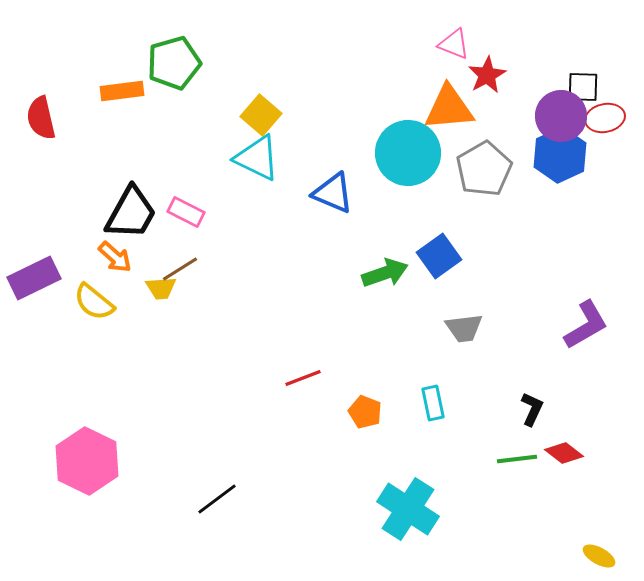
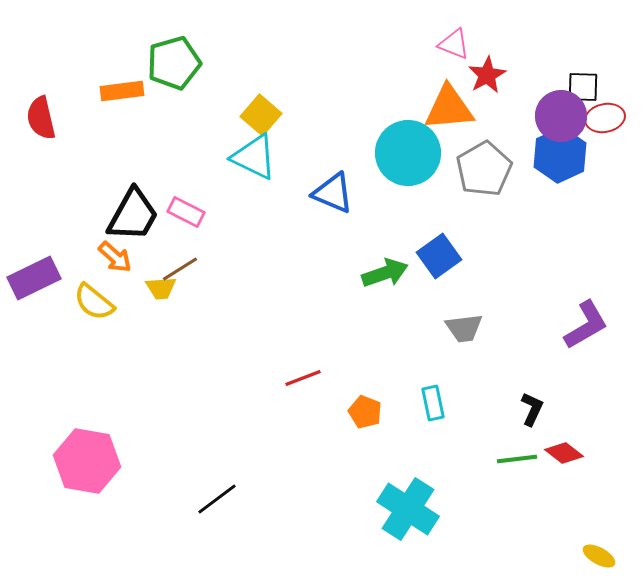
cyan triangle: moved 3 px left, 1 px up
black trapezoid: moved 2 px right, 2 px down
pink hexagon: rotated 16 degrees counterclockwise
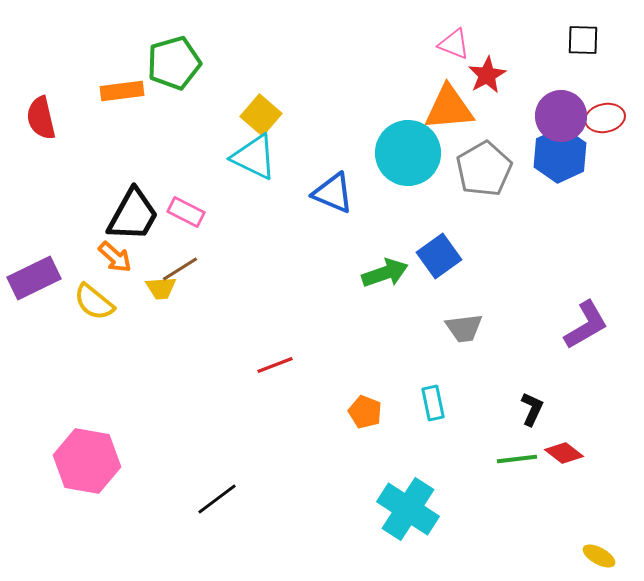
black square: moved 47 px up
red line: moved 28 px left, 13 px up
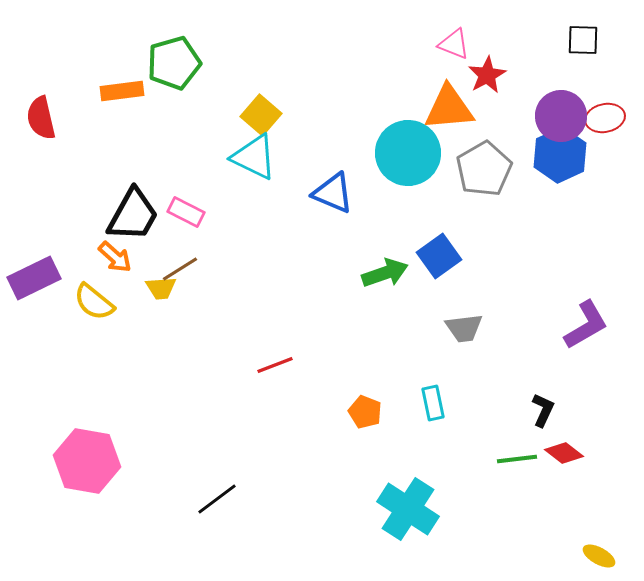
black L-shape: moved 11 px right, 1 px down
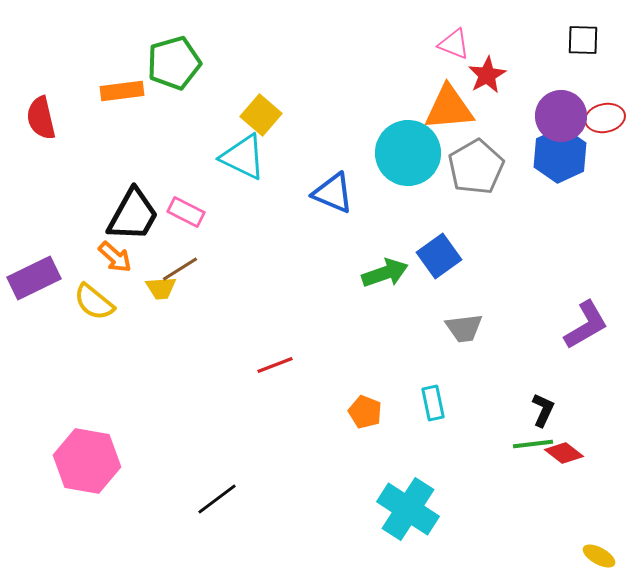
cyan triangle: moved 11 px left
gray pentagon: moved 8 px left, 2 px up
green line: moved 16 px right, 15 px up
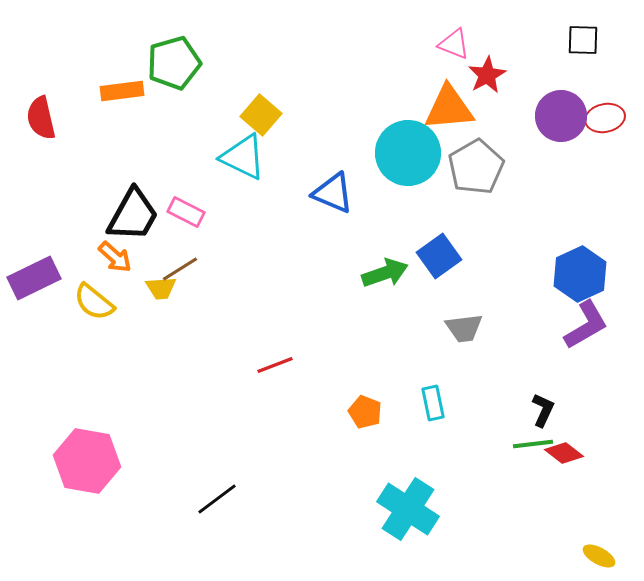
blue hexagon: moved 20 px right, 119 px down
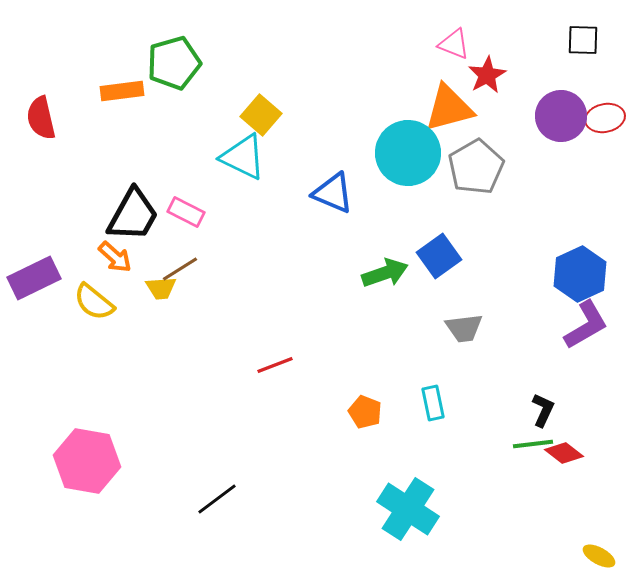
orange triangle: rotated 10 degrees counterclockwise
